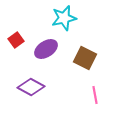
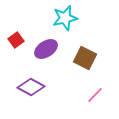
cyan star: moved 1 px right
pink line: rotated 54 degrees clockwise
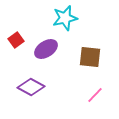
brown square: moved 5 px right, 1 px up; rotated 20 degrees counterclockwise
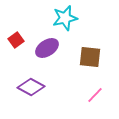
purple ellipse: moved 1 px right, 1 px up
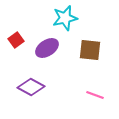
brown square: moved 7 px up
pink line: rotated 66 degrees clockwise
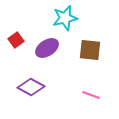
pink line: moved 4 px left
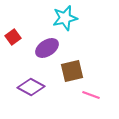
red square: moved 3 px left, 3 px up
brown square: moved 18 px left, 21 px down; rotated 20 degrees counterclockwise
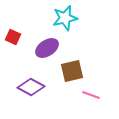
red square: rotated 28 degrees counterclockwise
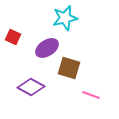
brown square: moved 3 px left, 3 px up; rotated 30 degrees clockwise
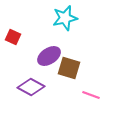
purple ellipse: moved 2 px right, 8 px down
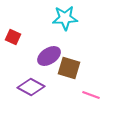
cyan star: rotated 10 degrees clockwise
